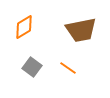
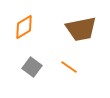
brown trapezoid: moved 1 px up
orange line: moved 1 px right, 1 px up
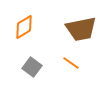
orange line: moved 2 px right, 4 px up
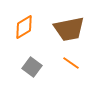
brown trapezoid: moved 12 px left
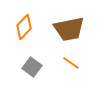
orange diamond: rotated 15 degrees counterclockwise
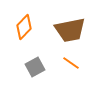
brown trapezoid: moved 1 px right, 1 px down
gray square: moved 3 px right; rotated 24 degrees clockwise
